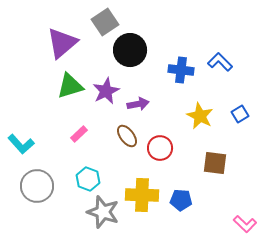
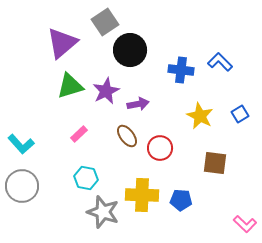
cyan hexagon: moved 2 px left, 1 px up; rotated 10 degrees counterclockwise
gray circle: moved 15 px left
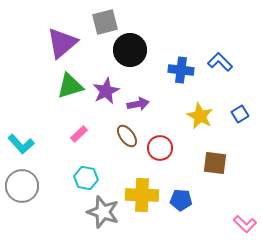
gray square: rotated 20 degrees clockwise
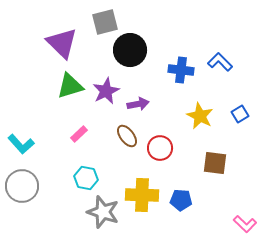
purple triangle: rotated 36 degrees counterclockwise
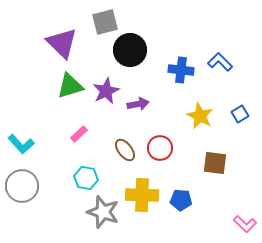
brown ellipse: moved 2 px left, 14 px down
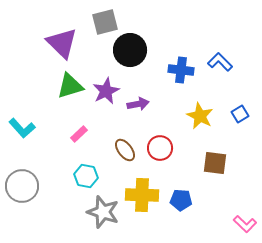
cyan L-shape: moved 1 px right, 16 px up
cyan hexagon: moved 2 px up
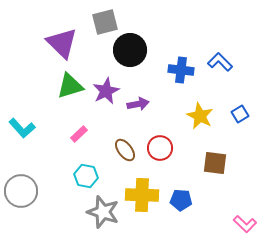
gray circle: moved 1 px left, 5 px down
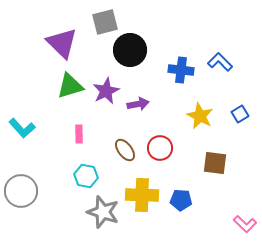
pink rectangle: rotated 48 degrees counterclockwise
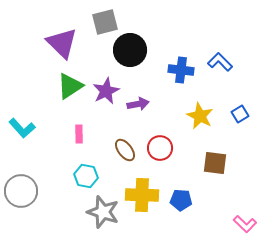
green triangle: rotated 16 degrees counterclockwise
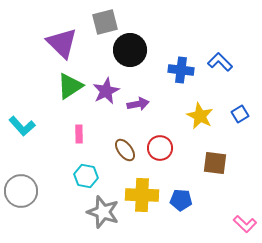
cyan L-shape: moved 2 px up
